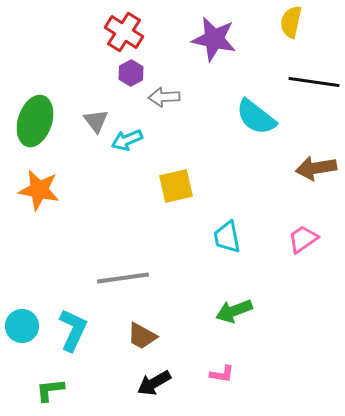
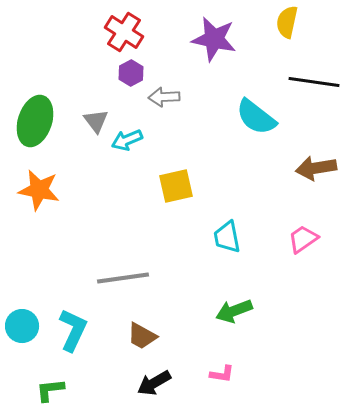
yellow semicircle: moved 4 px left
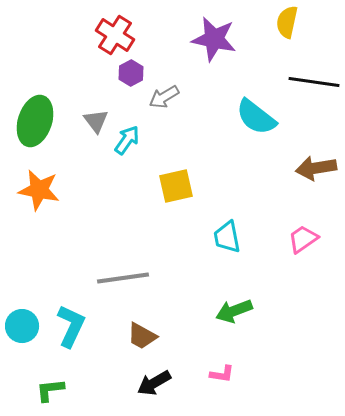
red cross: moved 9 px left, 3 px down
gray arrow: rotated 28 degrees counterclockwise
cyan arrow: rotated 148 degrees clockwise
cyan L-shape: moved 2 px left, 4 px up
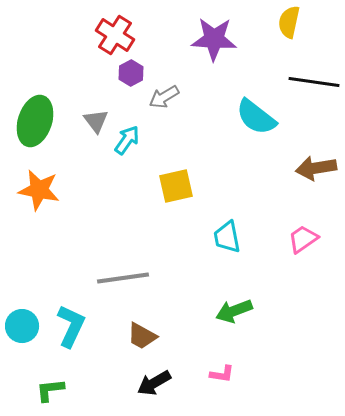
yellow semicircle: moved 2 px right
purple star: rotated 9 degrees counterclockwise
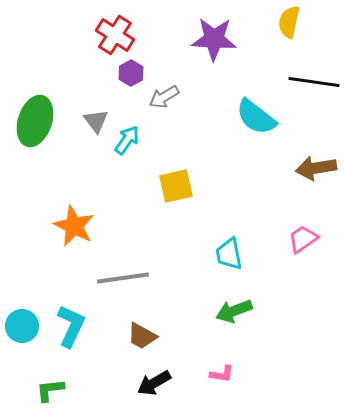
orange star: moved 35 px right, 36 px down; rotated 15 degrees clockwise
cyan trapezoid: moved 2 px right, 17 px down
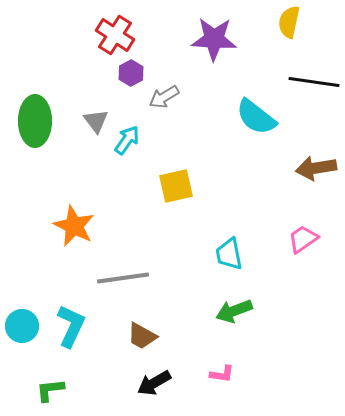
green ellipse: rotated 18 degrees counterclockwise
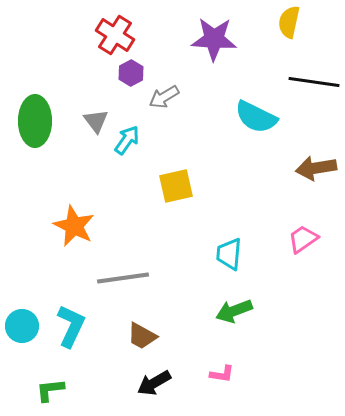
cyan semicircle: rotated 12 degrees counterclockwise
cyan trapezoid: rotated 16 degrees clockwise
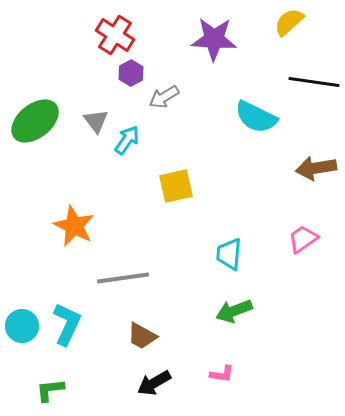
yellow semicircle: rotated 36 degrees clockwise
green ellipse: rotated 51 degrees clockwise
cyan L-shape: moved 4 px left, 2 px up
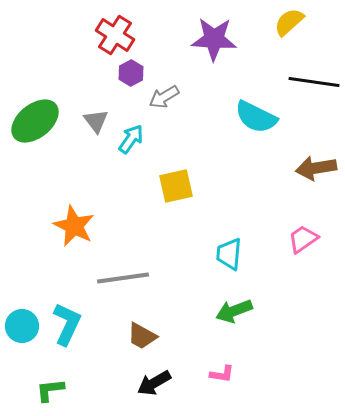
cyan arrow: moved 4 px right, 1 px up
